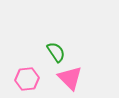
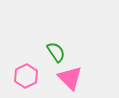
pink hexagon: moved 1 px left, 3 px up; rotated 20 degrees counterclockwise
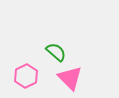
green semicircle: rotated 15 degrees counterclockwise
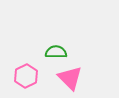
green semicircle: rotated 40 degrees counterclockwise
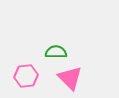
pink hexagon: rotated 20 degrees clockwise
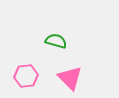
green semicircle: moved 11 px up; rotated 15 degrees clockwise
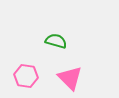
pink hexagon: rotated 15 degrees clockwise
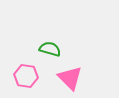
green semicircle: moved 6 px left, 8 px down
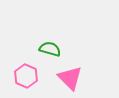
pink hexagon: rotated 15 degrees clockwise
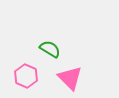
green semicircle: rotated 15 degrees clockwise
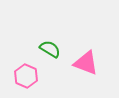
pink triangle: moved 16 px right, 15 px up; rotated 24 degrees counterclockwise
